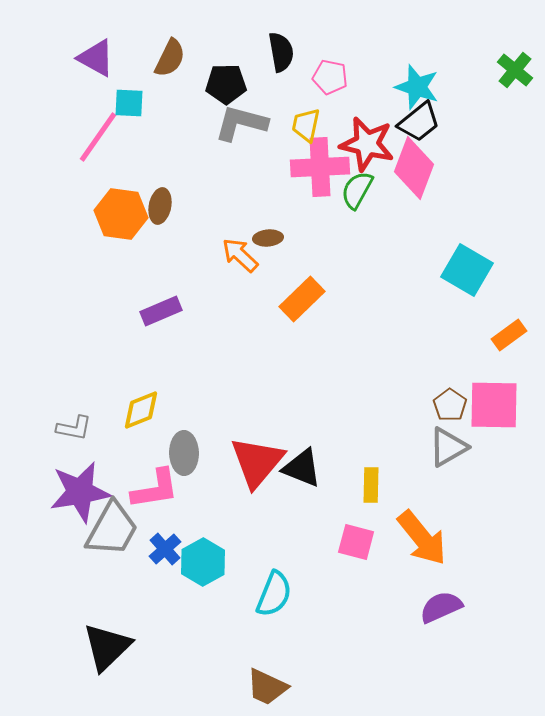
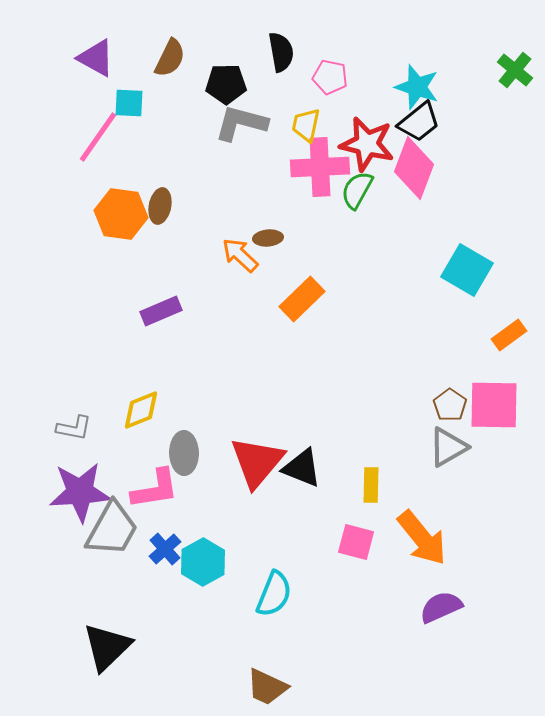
purple star at (80, 492): rotated 6 degrees clockwise
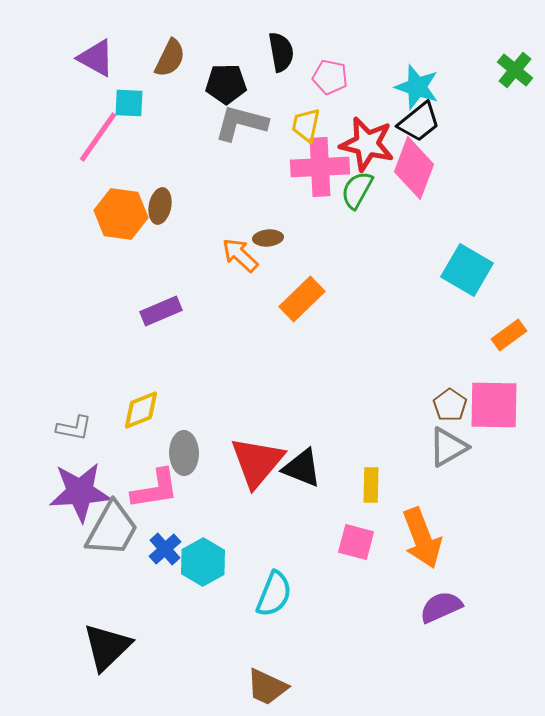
orange arrow at (422, 538): rotated 18 degrees clockwise
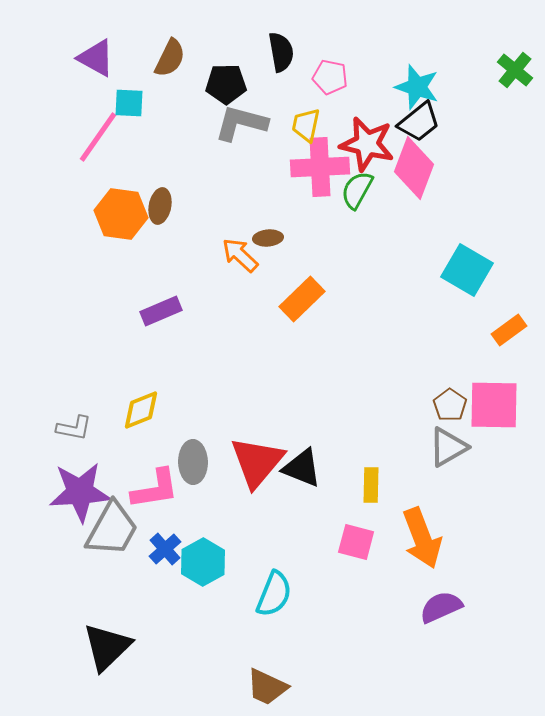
orange rectangle at (509, 335): moved 5 px up
gray ellipse at (184, 453): moved 9 px right, 9 px down
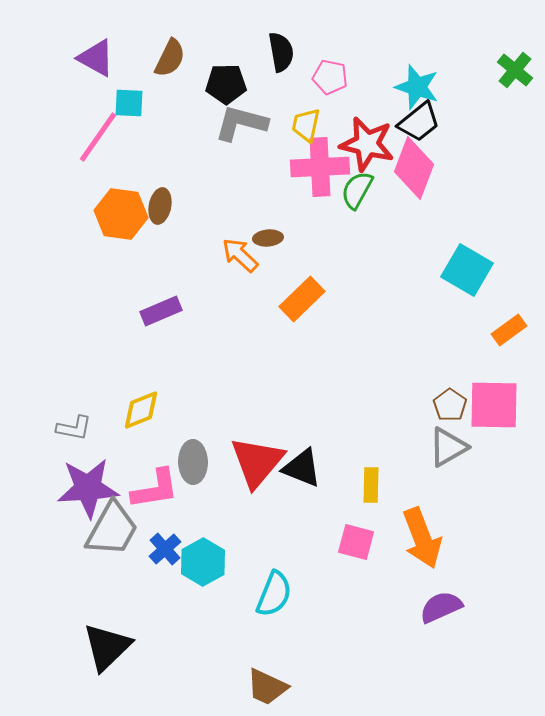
purple star at (80, 492): moved 8 px right, 4 px up
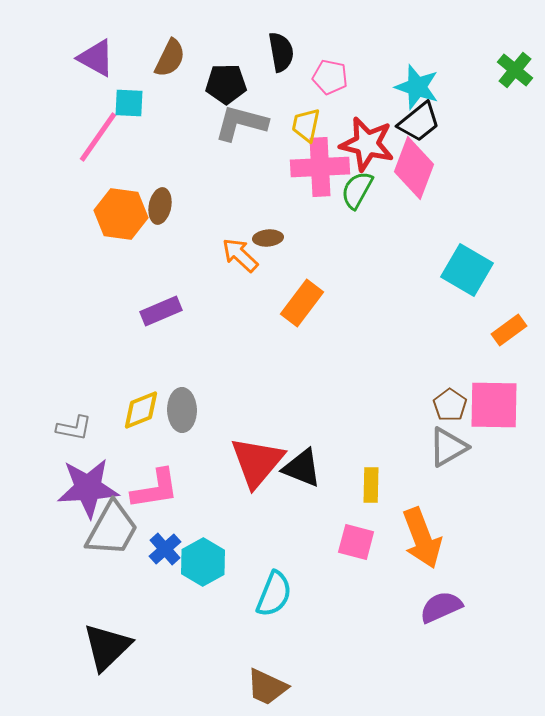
orange rectangle at (302, 299): moved 4 px down; rotated 9 degrees counterclockwise
gray ellipse at (193, 462): moved 11 px left, 52 px up
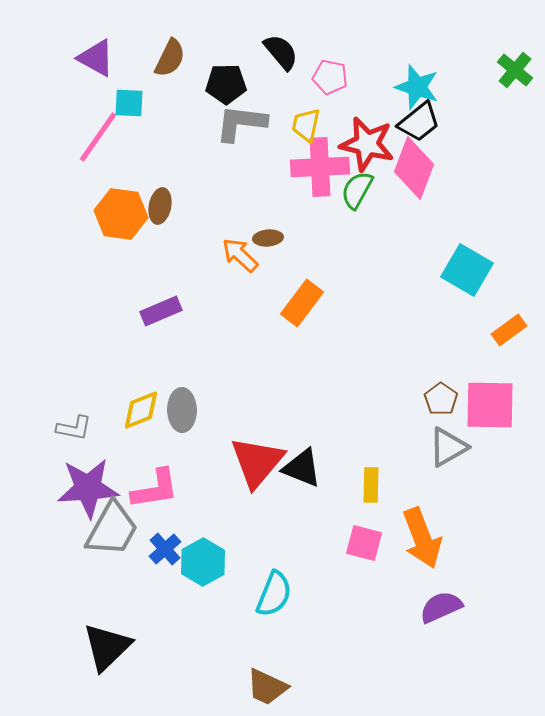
black semicircle at (281, 52): rotated 30 degrees counterclockwise
gray L-shape at (241, 123): rotated 8 degrees counterclockwise
brown pentagon at (450, 405): moved 9 px left, 6 px up
pink square at (494, 405): moved 4 px left
pink square at (356, 542): moved 8 px right, 1 px down
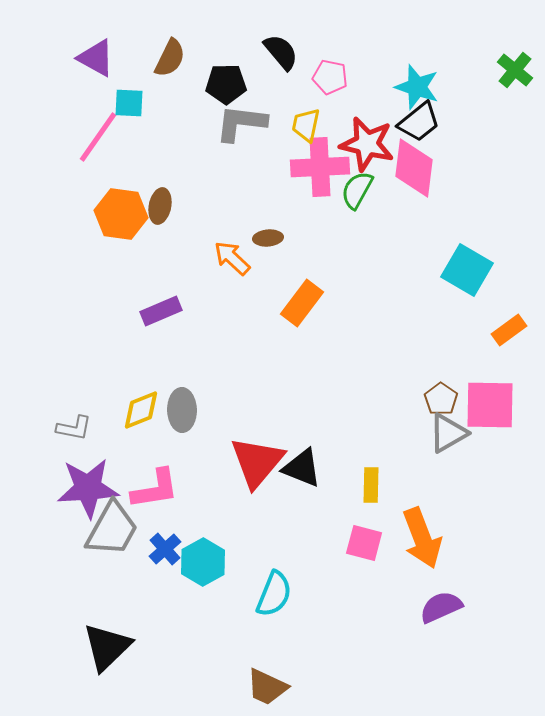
pink diamond at (414, 168): rotated 14 degrees counterclockwise
orange arrow at (240, 255): moved 8 px left, 3 px down
gray triangle at (448, 447): moved 14 px up
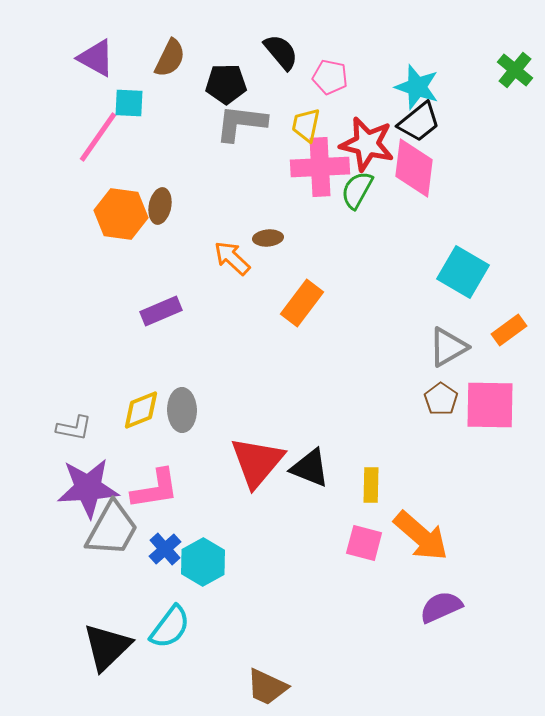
cyan square at (467, 270): moved 4 px left, 2 px down
gray triangle at (448, 433): moved 86 px up
black triangle at (302, 468): moved 8 px right
orange arrow at (422, 538): moved 1 px left, 2 px up; rotated 28 degrees counterclockwise
cyan semicircle at (274, 594): moved 104 px left, 33 px down; rotated 15 degrees clockwise
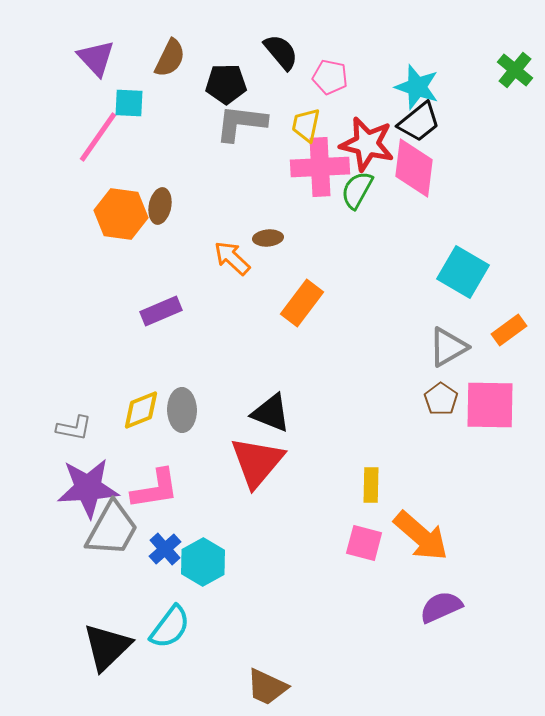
purple triangle at (96, 58): rotated 18 degrees clockwise
black triangle at (310, 468): moved 39 px left, 55 px up
